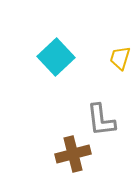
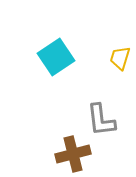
cyan square: rotated 9 degrees clockwise
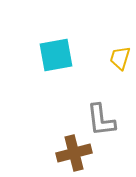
cyan square: moved 2 px up; rotated 24 degrees clockwise
brown cross: moved 1 px right, 1 px up
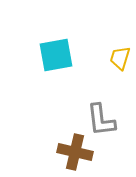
brown cross: moved 1 px right, 1 px up; rotated 28 degrees clockwise
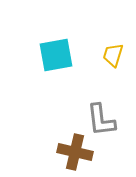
yellow trapezoid: moved 7 px left, 3 px up
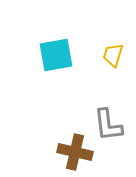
gray L-shape: moved 7 px right, 5 px down
